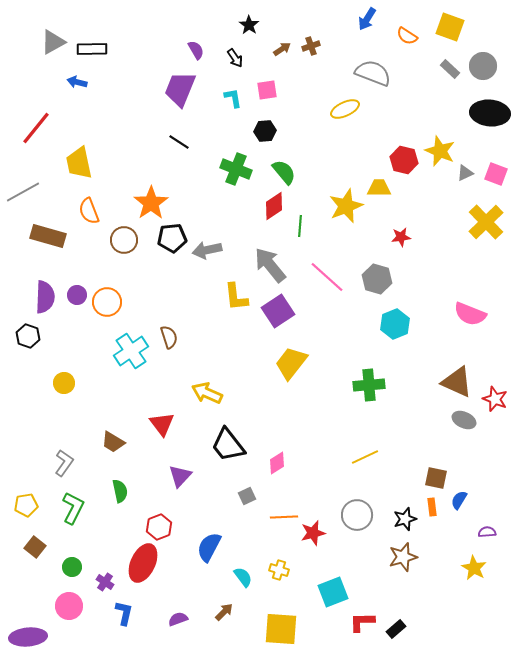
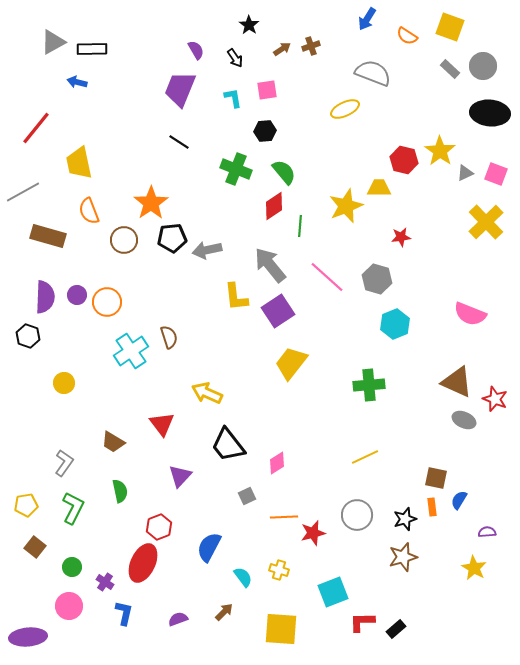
yellow star at (440, 151): rotated 12 degrees clockwise
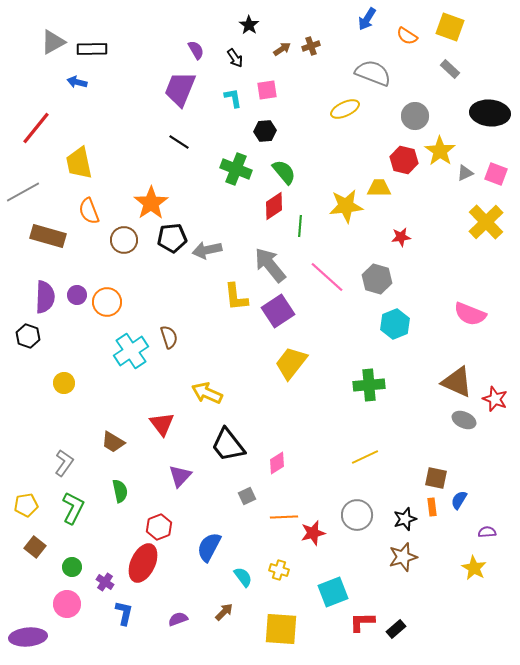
gray circle at (483, 66): moved 68 px left, 50 px down
yellow star at (346, 206): rotated 16 degrees clockwise
pink circle at (69, 606): moved 2 px left, 2 px up
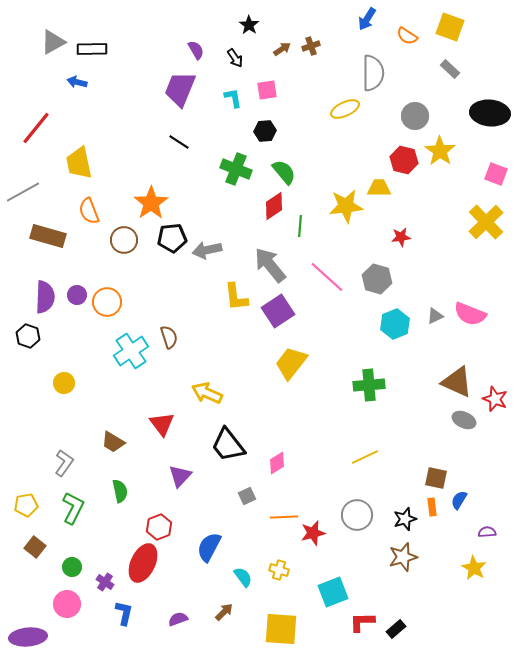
gray semicircle at (373, 73): rotated 69 degrees clockwise
gray triangle at (465, 173): moved 30 px left, 143 px down
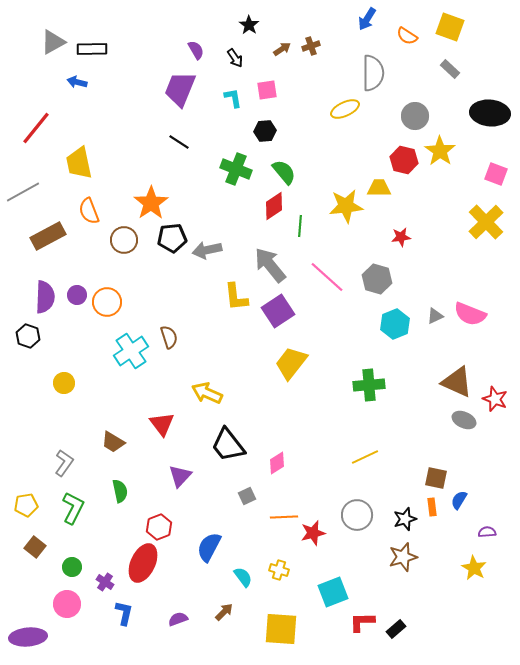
brown rectangle at (48, 236): rotated 44 degrees counterclockwise
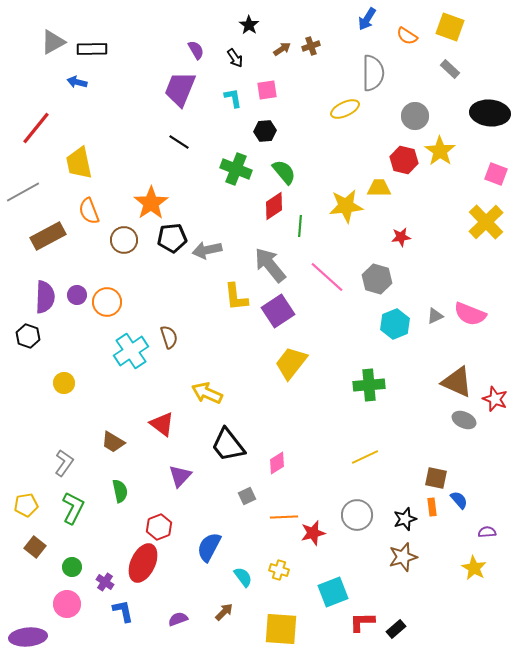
red triangle at (162, 424): rotated 16 degrees counterclockwise
blue semicircle at (459, 500): rotated 108 degrees clockwise
blue L-shape at (124, 613): moved 1 px left, 2 px up; rotated 25 degrees counterclockwise
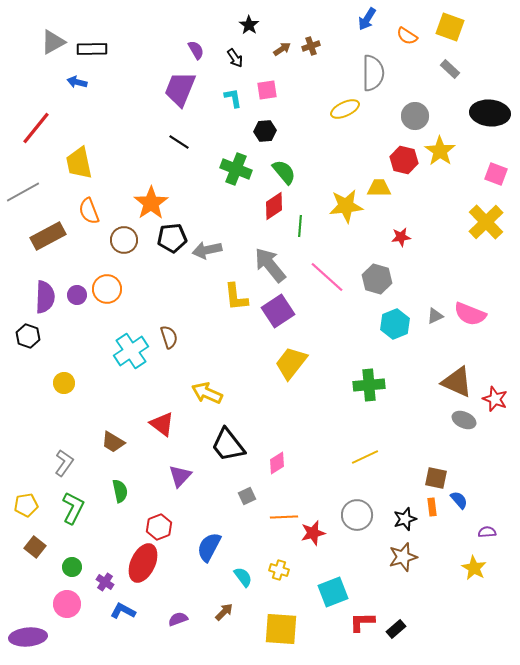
orange circle at (107, 302): moved 13 px up
blue L-shape at (123, 611): rotated 50 degrees counterclockwise
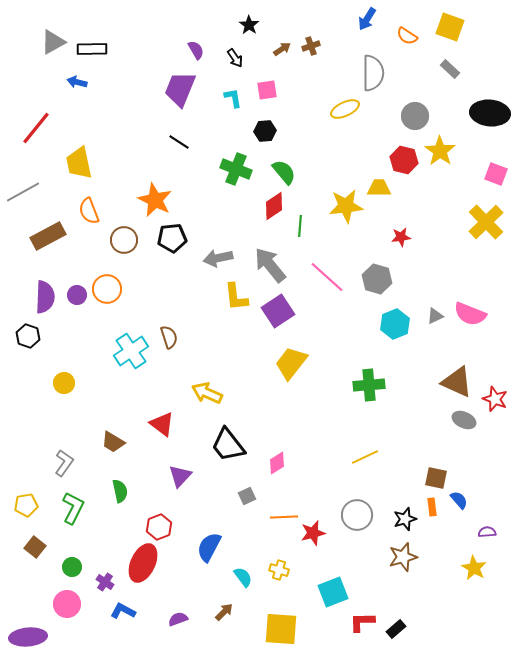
orange star at (151, 203): moved 4 px right, 3 px up; rotated 12 degrees counterclockwise
gray arrow at (207, 250): moved 11 px right, 8 px down
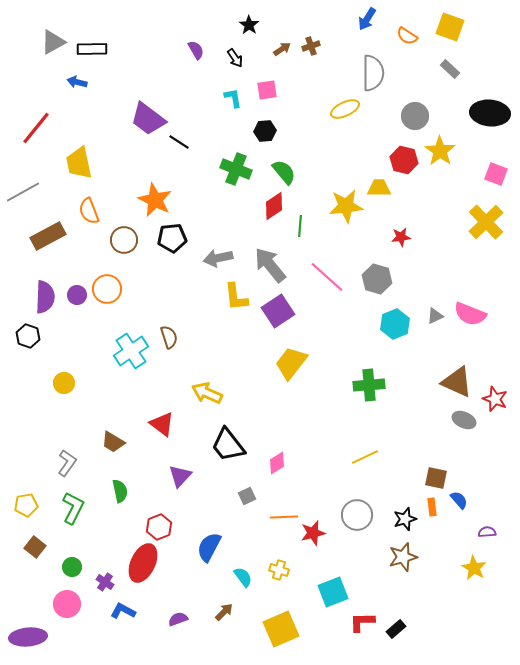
purple trapezoid at (180, 89): moved 32 px left, 30 px down; rotated 75 degrees counterclockwise
gray L-shape at (64, 463): moved 3 px right
yellow square at (281, 629): rotated 27 degrees counterclockwise
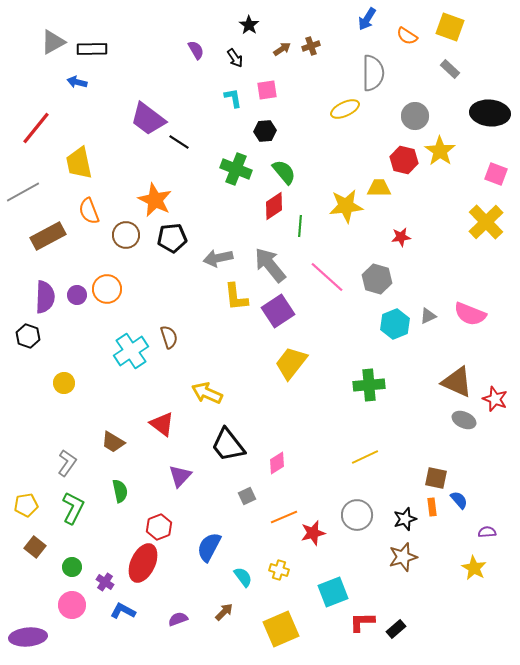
brown circle at (124, 240): moved 2 px right, 5 px up
gray triangle at (435, 316): moved 7 px left
orange line at (284, 517): rotated 20 degrees counterclockwise
pink circle at (67, 604): moved 5 px right, 1 px down
